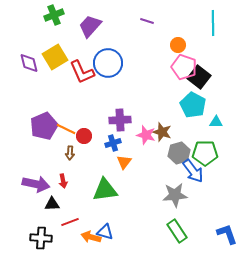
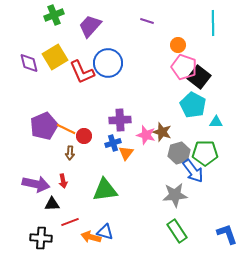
orange triangle: moved 2 px right, 9 px up
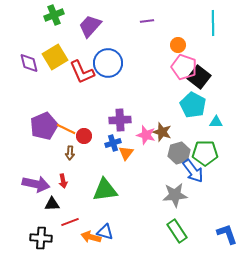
purple line: rotated 24 degrees counterclockwise
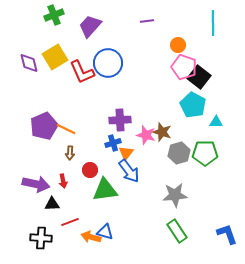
red circle: moved 6 px right, 34 px down
blue arrow: moved 64 px left
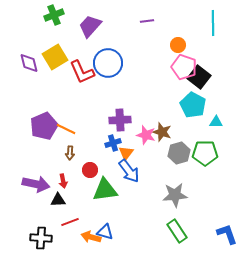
black triangle: moved 6 px right, 4 px up
